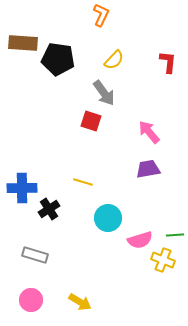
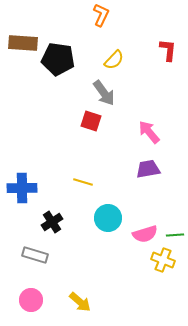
red L-shape: moved 12 px up
black cross: moved 3 px right, 13 px down
pink semicircle: moved 5 px right, 6 px up
yellow arrow: rotated 10 degrees clockwise
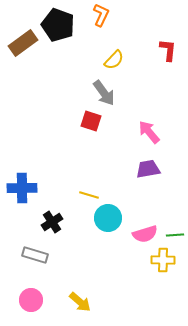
brown rectangle: rotated 40 degrees counterclockwise
black pentagon: moved 34 px up; rotated 12 degrees clockwise
yellow line: moved 6 px right, 13 px down
yellow cross: rotated 20 degrees counterclockwise
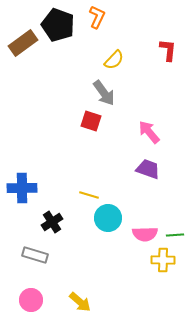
orange L-shape: moved 4 px left, 2 px down
purple trapezoid: rotated 30 degrees clockwise
pink semicircle: rotated 15 degrees clockwise
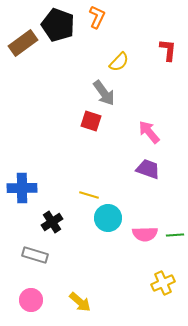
yellow semicircle: moved 5 px right, 2 px down
yellow cross: moved 23 px down; rotated 25 degrees counterclockwise
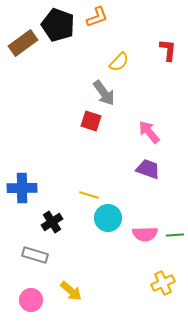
orange L-shape: rotated 45 degrees clockwise
yellow arrow: moved 9 px left, 11 px up
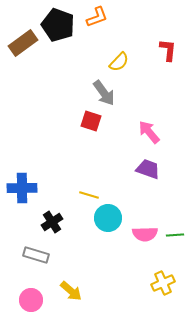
gray rectangle: moved 1 px right
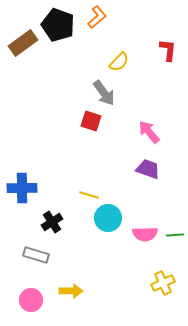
orange L-shape: rotated 20 degrees counterclockwise
yellow arrow: rotated 40 degrees counterclockwise
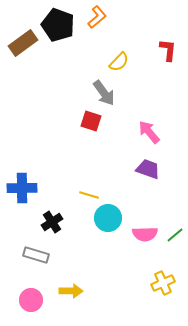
green line: rotated 36 degrees counterclockwise
